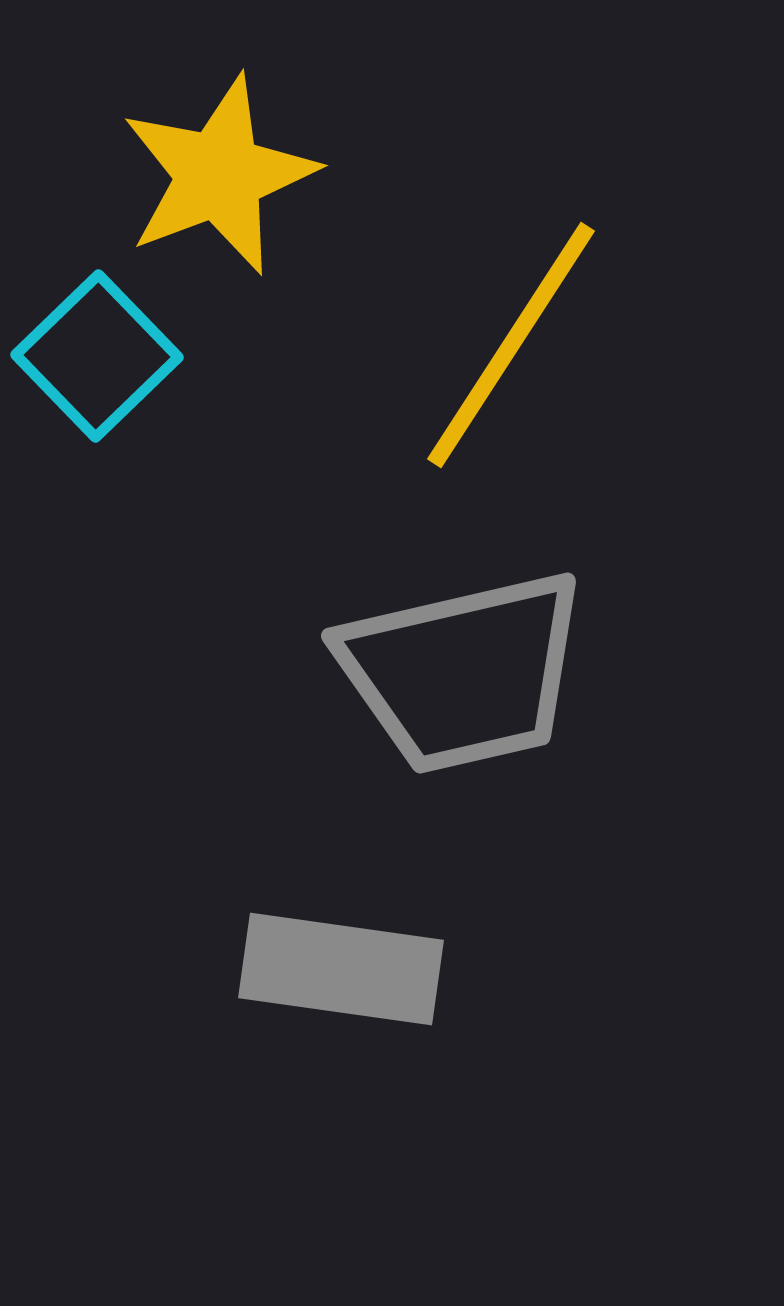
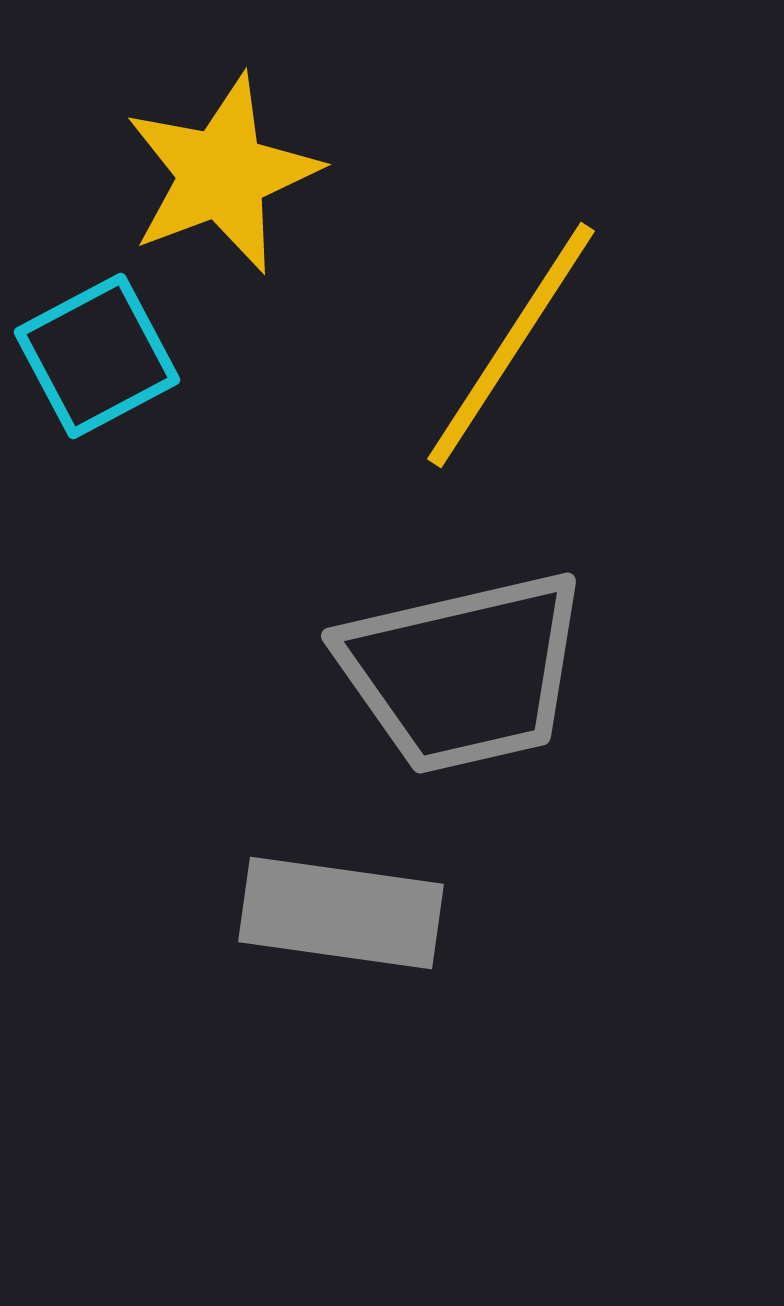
yellow star: moved 3 px right, 1 px up
cyan square: rotated 16 degrees clockwise
gray rectangle: moved 56 px up
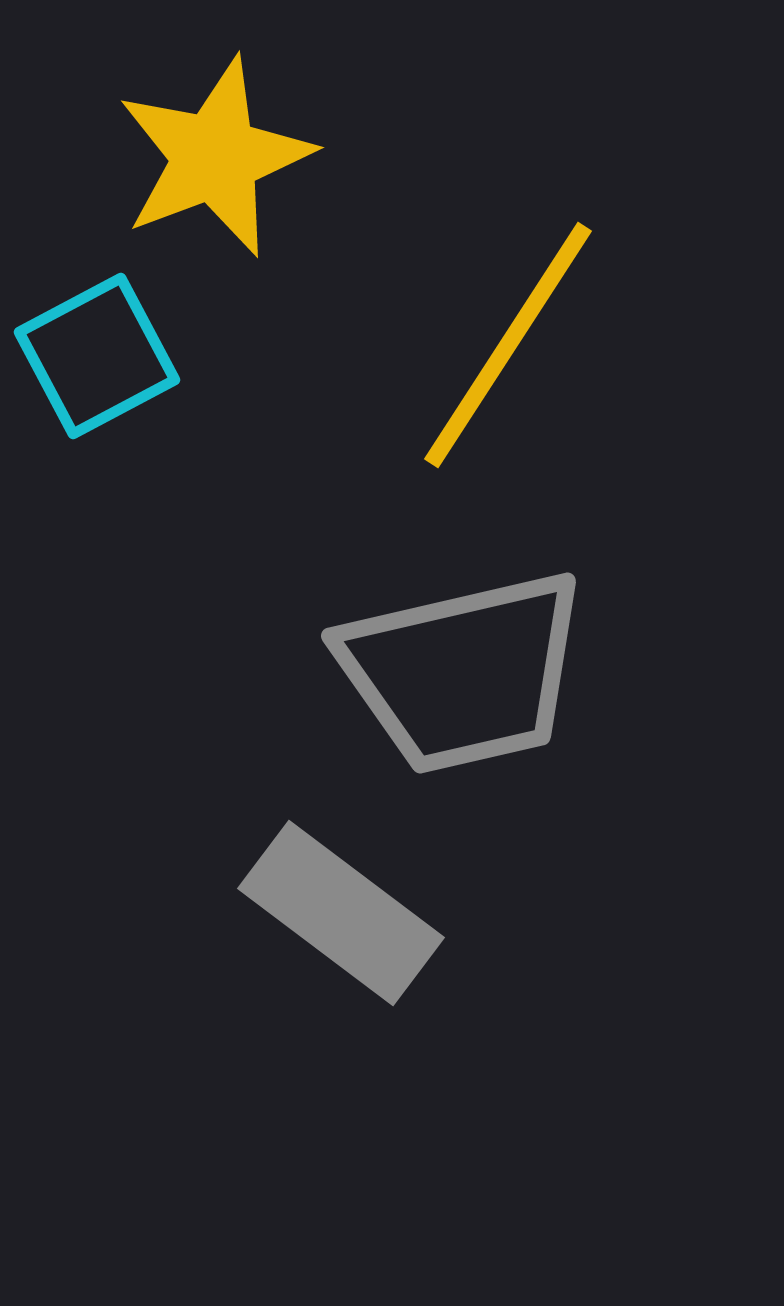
yellow star: moved 7 px left, 17 px up
yellow line: moved 3 px left
gray rectangle: rotated 29 degrees clockwise
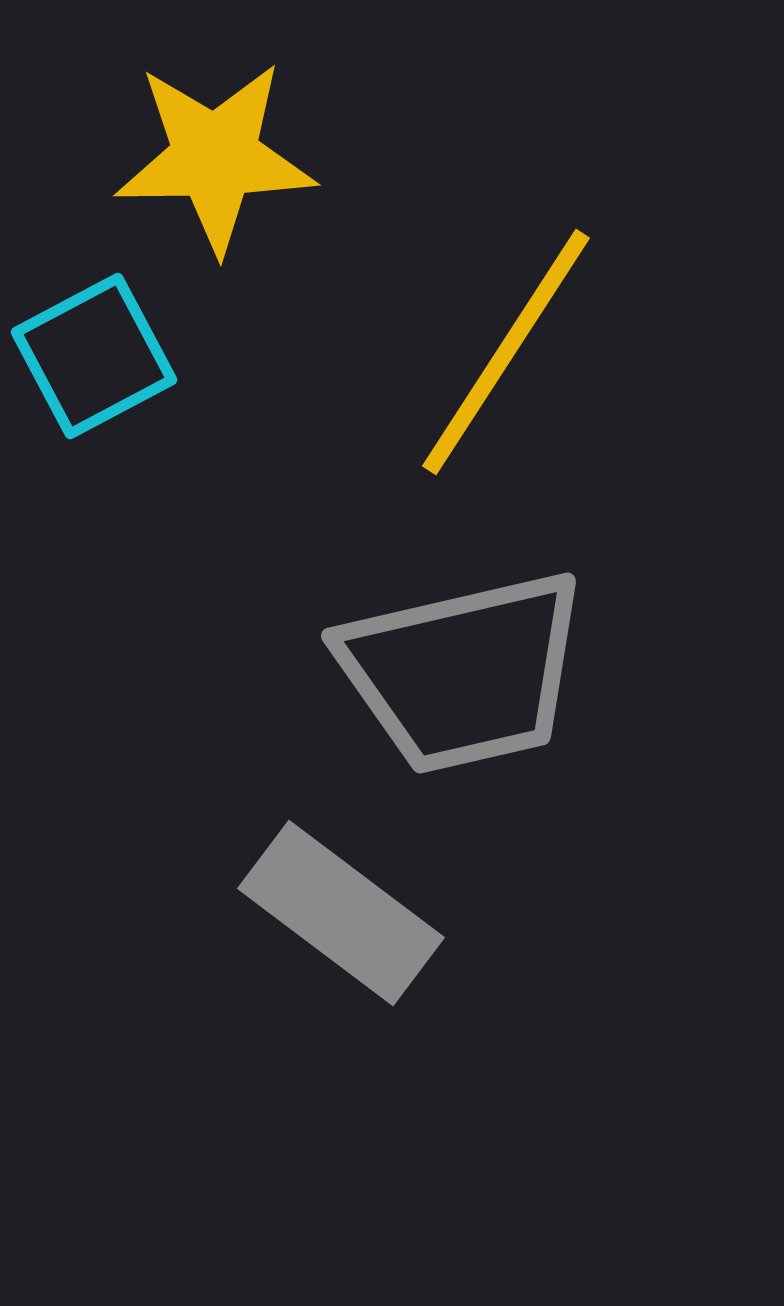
yellow star: rotated 20 degrees clockwise
yellow line: moved 2 px left, 7 px down
cyan square: moved 3 px left
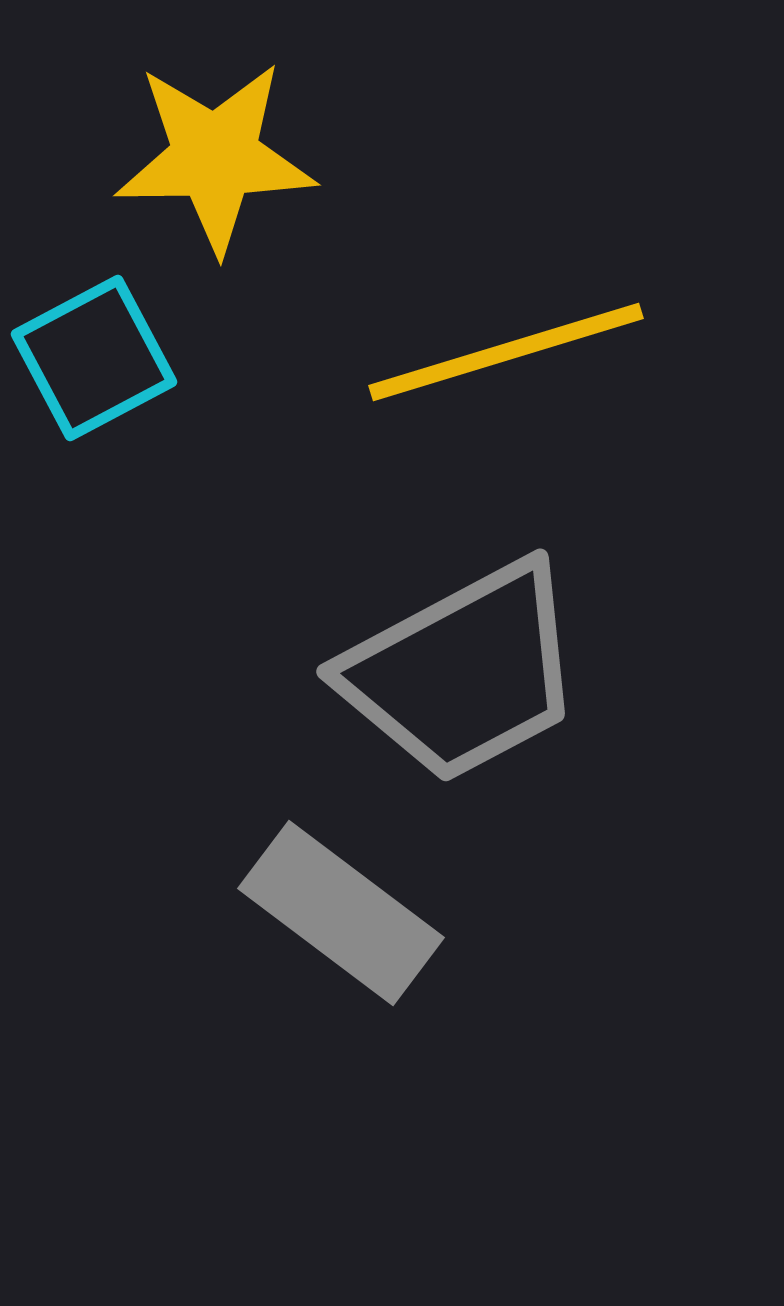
yellow line: rotated 40 degrees clockwise
cyan square: moved 2 px down
gray trapezoid: rotated 15 degrees counterclockwise
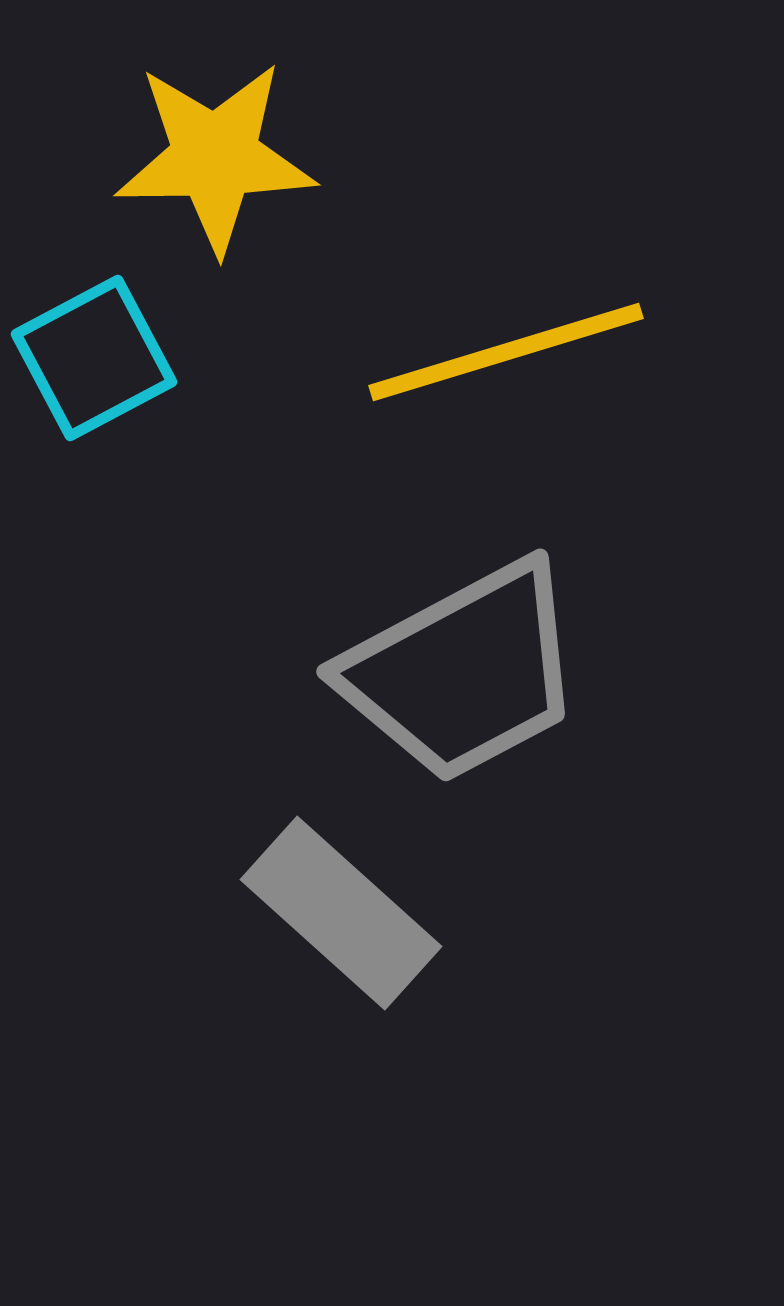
gray rectangle: rotated 5 degrees clockwise
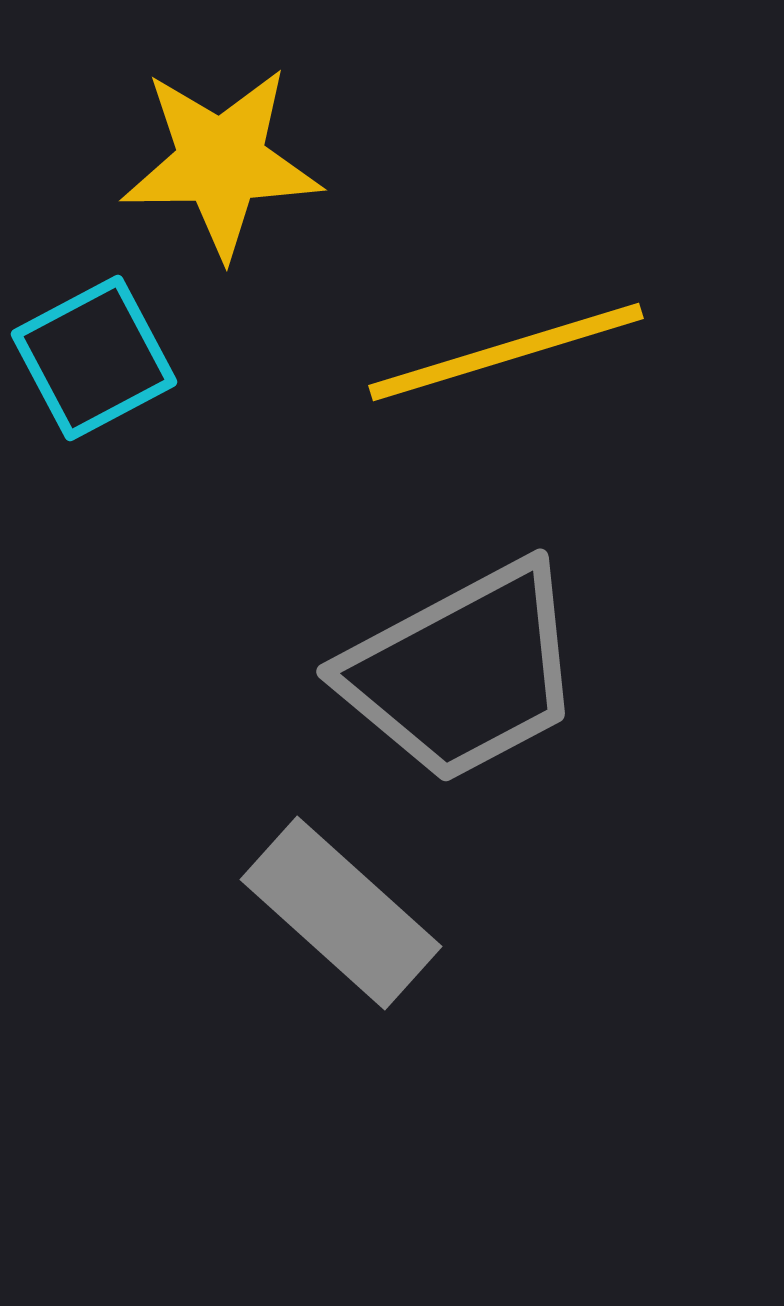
yellow star: moved 6 px right, 5 px down
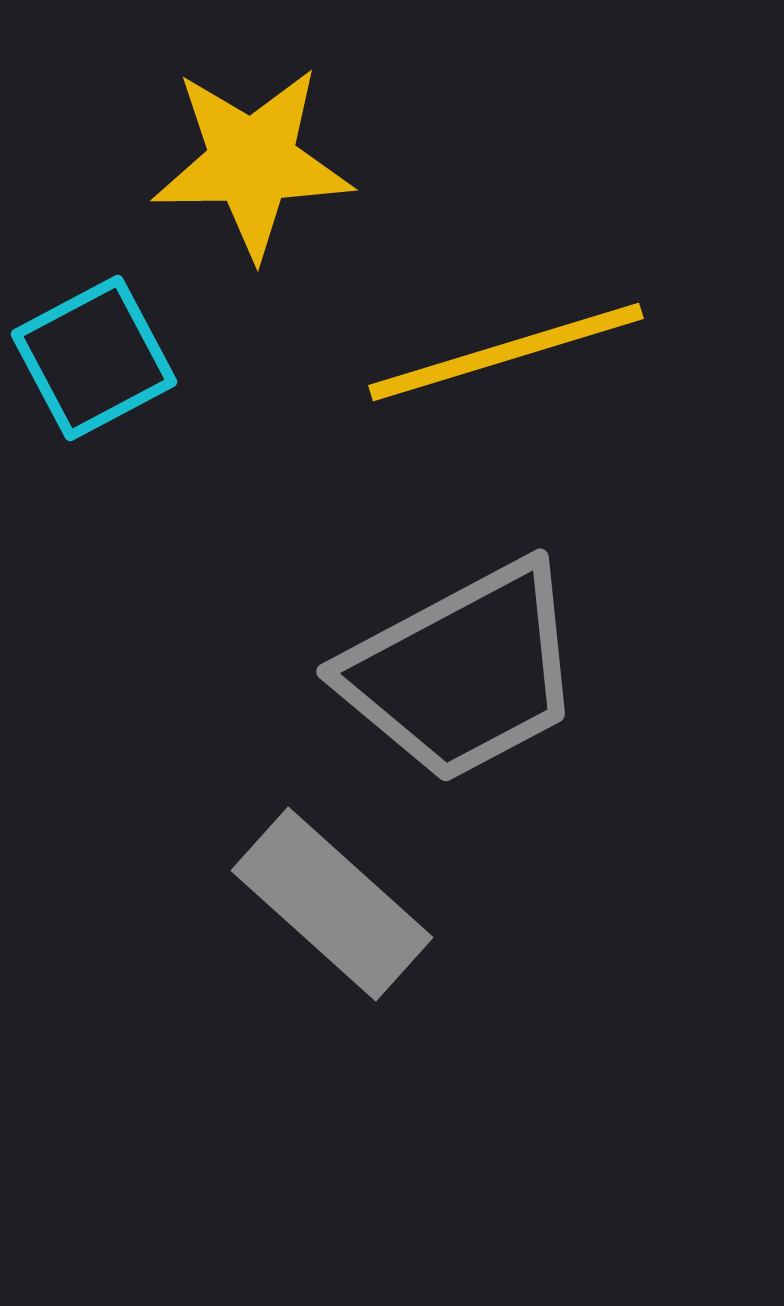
yellow star: moved 31 px right
gray rectangle: moved 9 px left, 9 px up
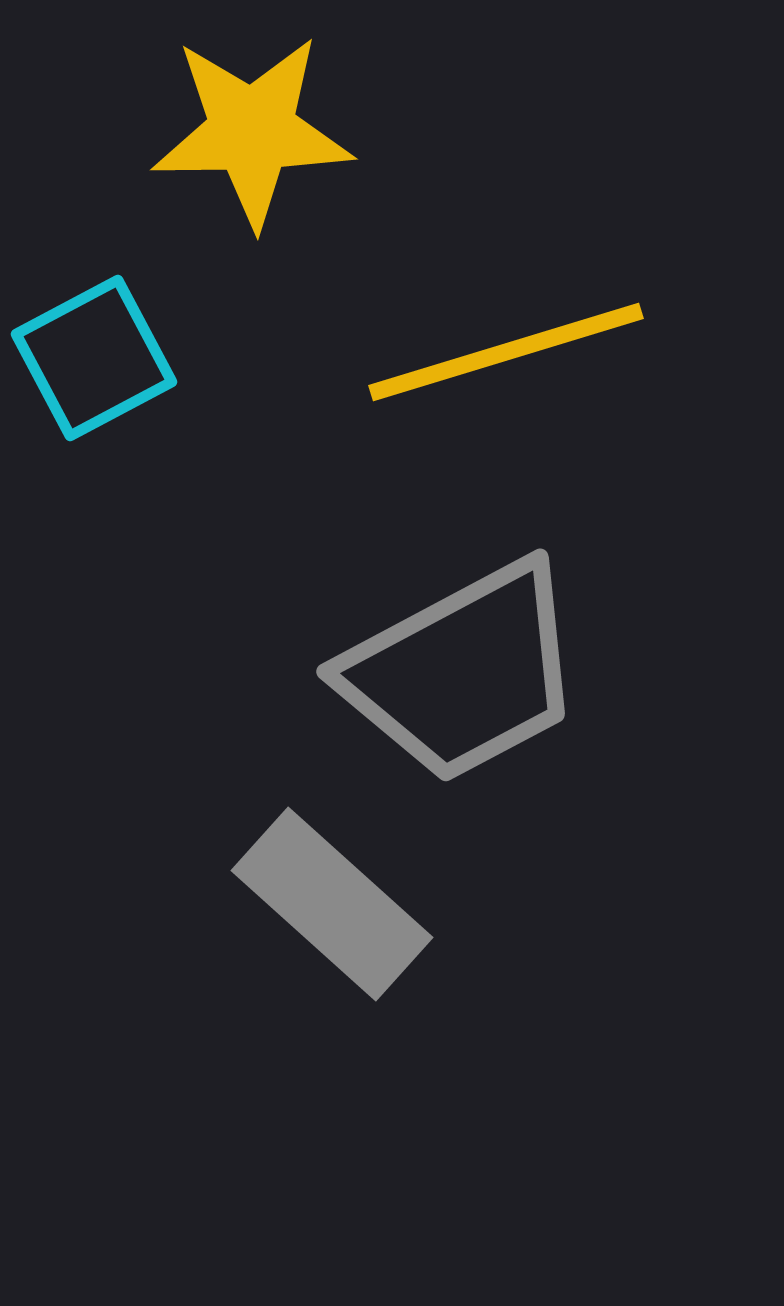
yellow star: moved 31 px up
